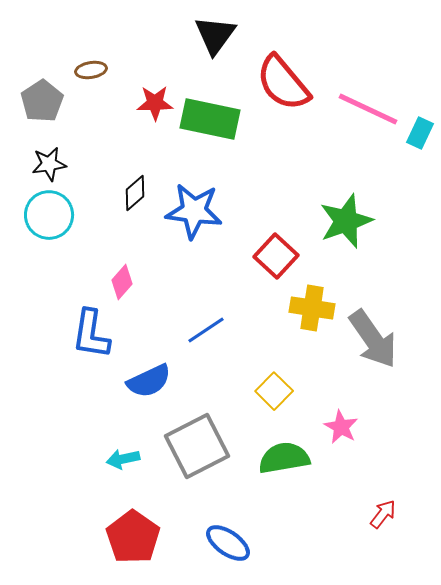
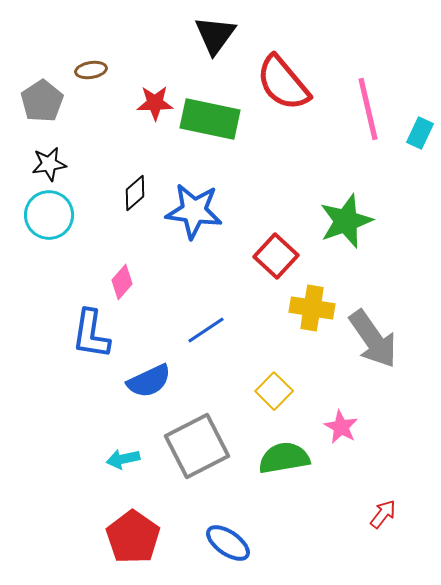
pink line: rotated 52 degrees clockwise
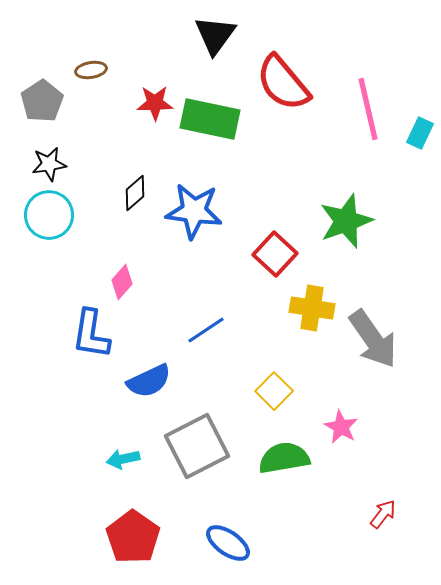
red square: moved 1 px left, 2 px up
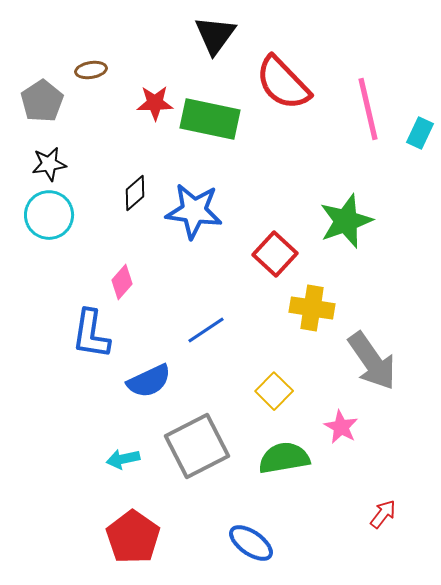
red semicircle: rotated 4 degrees counterclockwise
gray arrow: moved 1 px left, 22 px down
blue ellipse: moved 23 px right
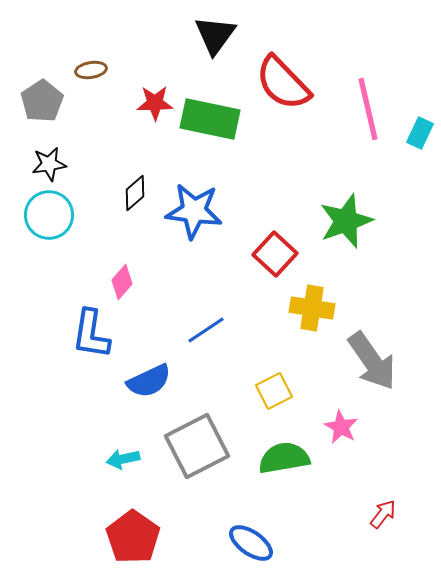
yellow square: rotated 18 degrees clockwise
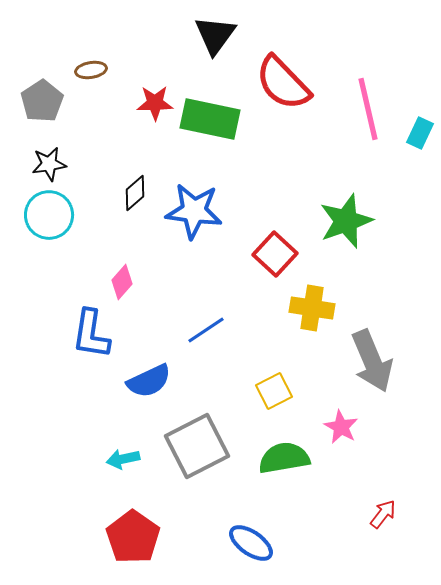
gray arrow: rotated 12 degrees clockwise
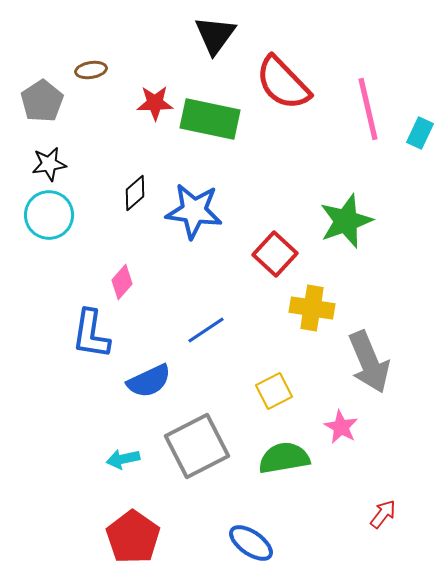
gray arrow: moved 3 px left, 1 px down
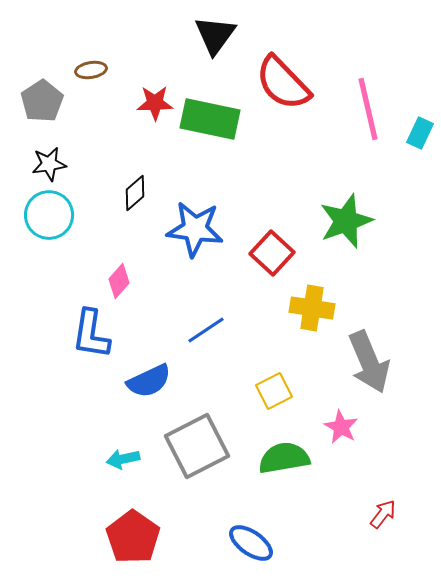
blue star: moved 1 px right, 18 px down
red square: moved 3 px left, 1 px up
pink diamond: moved 3 px left, 1 px up
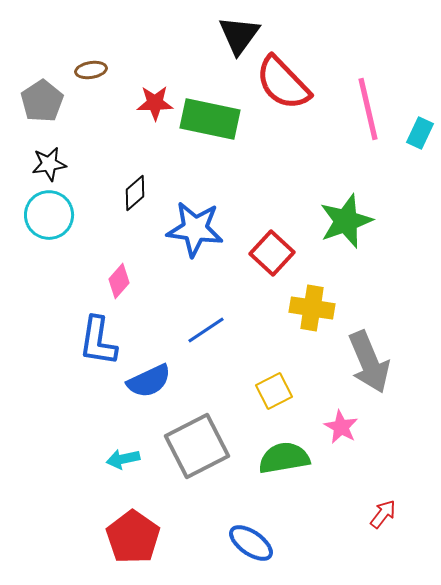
black triangle: moved 24 px right
blue L-shape: moved 7 px right, 7 px down
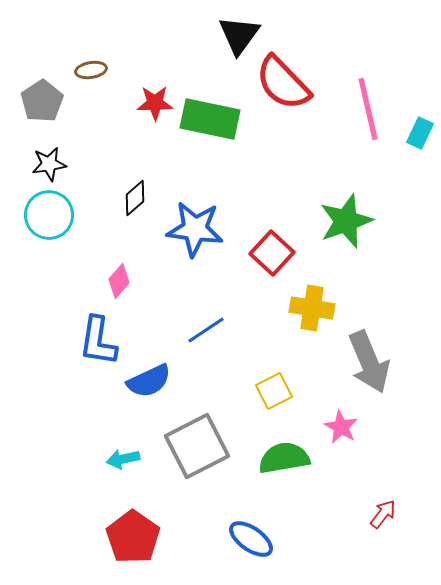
black diamond: moved 5 px down
blue ellipse: moved 4 px up
